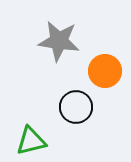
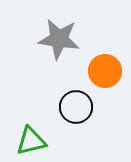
gray star: moved 2 px up
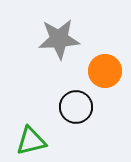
gray star: rotated 12 degrees counterclockwise
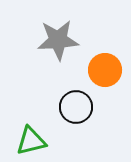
gray star: moved 1 px left, 1 px down
orange circle: moved 1 px up
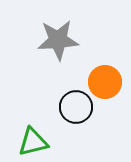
orange circle: moved 12 px down
green triangle: moved 2 px right, 1 px down
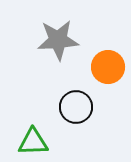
orange circle: moved 3 px right, 15 px up
green triangle: rotated 12 degrees clockwise
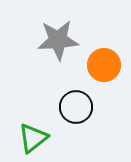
orange circle: moved 4 px left, 2 px up
green triangle: moved 4 px up; rotated 36 degrees counterclockwise
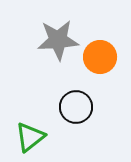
orange circle: moved 4 px left, 8 px up
green triangle: moved 3 px left, 1 px up
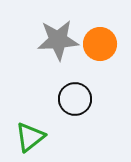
orange circle: moved 13 px up
black circle: moved 1 px left, 8 px up
